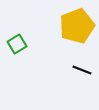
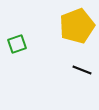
green square: rotated 12 degrees clockwise
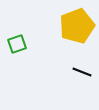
black line: moved 2 px down
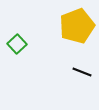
green square: rotated 24 degrees counterclockwise
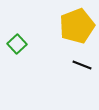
black line: moved 7 px up
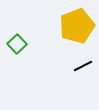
black line: moved 1 px right, 1 px down; rotated 48 degrees counterclockwise
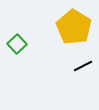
yellow pentagon: moved 3 px left, 1 px down; rotated 20 degrees counterclockwise
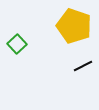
yellow pentagon: moved 1 px up; rotated 12 degrees counterclockwise
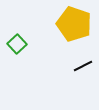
yellow pentagon: moved 2 px up
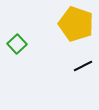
yellow pentagon: moved 2 px right
